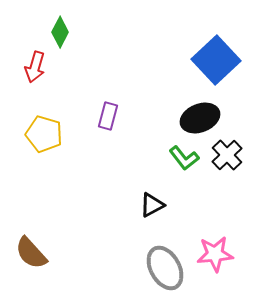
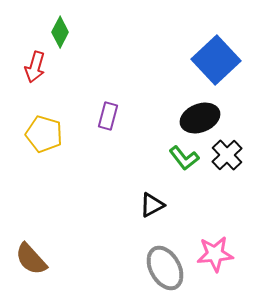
brown semicircle: moved 6 px down
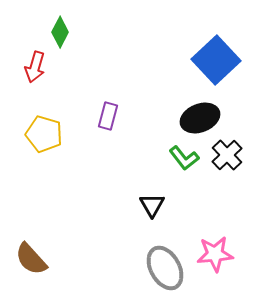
black triangle: rotated 32 degrees counterclockwise
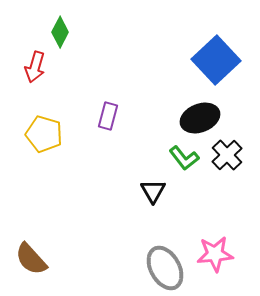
black triangle: moved 1 px right, 14 px up
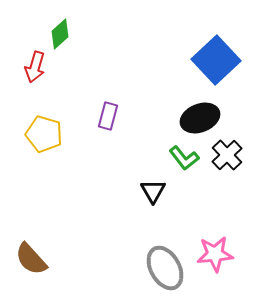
green diamond: moved 2 px down; rotated 20 degrees clockwise
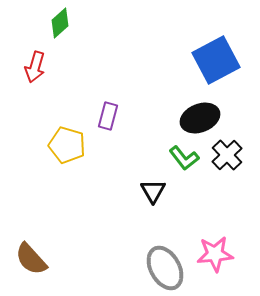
green diamond: moved 11 px up
blue square: rotated 15 degrees clockwise
yellow pentagon: moved 23 px right, 11 px down
